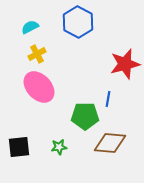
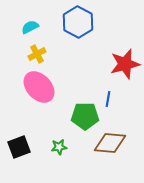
black square: rotated 15 degrees counterclockwise
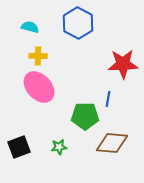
blue hexagon: moved 1 px down
cyan semicircle: rotated 42 degrees clockwise
yellow cross: moved 1 px right, 2 px down; rotated 30 degrees clockwise
red star: moved 2 px left; rotated 12 degrees clockwise
brown diamond: moved 2 px right
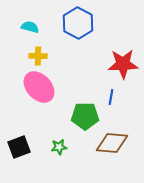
blue line: moved 3 px right, 2 px up
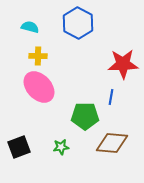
green star: moved 2 px right
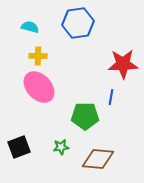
blue hexagon: rotated 24 degrees clockwise
brown diamond: moved 14 px left, 16 px down
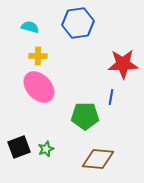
green star: moved 15 px left, 2 px down; rotated 14 degrees counterclockwise
